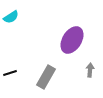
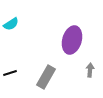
cyan semicircle: moved 7 px down
purple ellipse: rotated 16 degrees counterclockwise
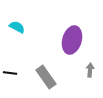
cyan semicircle: moved 6 px right, 3 px down; rotated 119 degrees counterclockwise
black line: rotated 24 degrees clockwise
gray rectangle: rotated 65 degrees counterclockwise
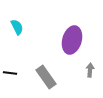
cyan semicircle: rotated 35 degrees clockwise
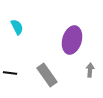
gray rectangle: moved 1 px right, 2 px up
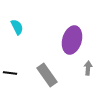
gray arrow: moved 2 px left, 2 px up
